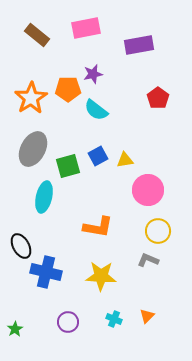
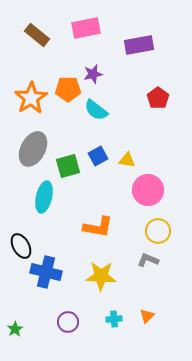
yellow triangle: moved 2 px right; rotated 18 degrees clockwise
cyan cross: rotated 28 degrees counterclockwise
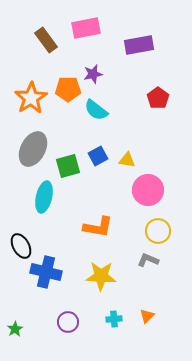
brown rectangle: moved 9 px right, 5 px down; rotated 15 degrees clockwise
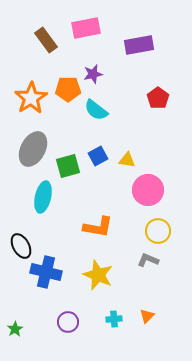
cyan ellipse: moved 1 px left
yellow star: moved 3 px left, 1 px up; rotated 20 degrees clockwise
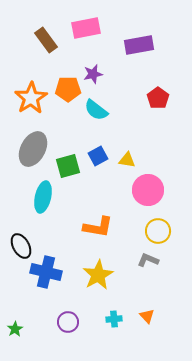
yellow star: rotated 20 degrees clockwise
orange triangle: rotated 28 degrees counterclockwise
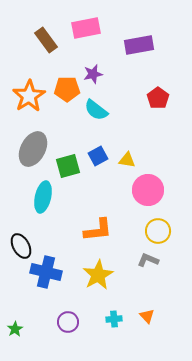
orange pentagon: moved 1 px left
orange star: moved 2 px left, 2 px up
orange L-shape: moved 3 px down; rotated 16 degrees counterclockwise
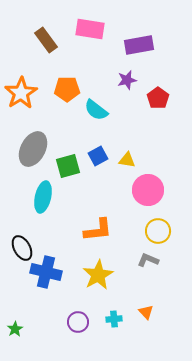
pink rectangle: moved 4 px right, 1 px down; rotated 20 degrees clockwise
purple star: moved 34 px right, 6 px down
orange star: moved 8 px left, 3 px up
black ellipse: moved 1 px right, 2 px down
orange triangle: moved 1 px left, 4 px up
purple circle: moved 10 px right
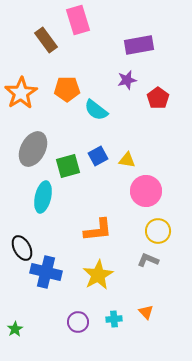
pink rectangle: moved 12 px left, 9 px up; rotated 64 degrees clockwise
pink circle: moved 2 px left, 1 px down
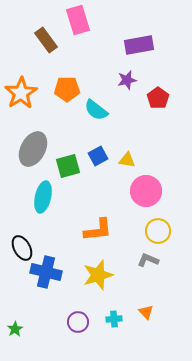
yellow star: rotated 12 degrees clockwise
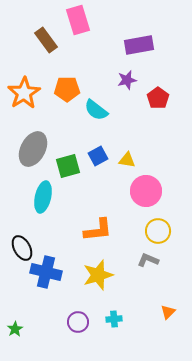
orange star: moved 3 px right
orange triangle: moved 22 px right; rotated 28 degrees clockwise
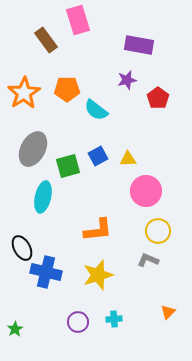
purple rectangle: rotated 20 degrees clockwise
yellow triangle: moved 1 px right, 1 px up; rotated 12 degrees counterclockwise
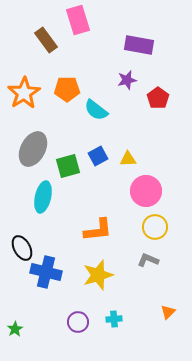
yellow circle: moved 3 px left, 4 px up
